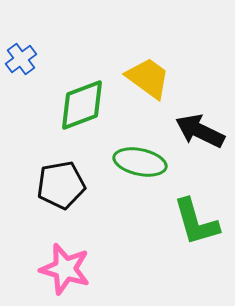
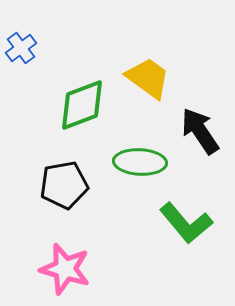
blue cross: moved 11 px up
black arrow: rotated 30 degrees clockwise
green ellipse: rotated 9 degrees counterclockwise
black pentagon: moved 3 px right
green L-shape: moved 10 px left, 1 px down; rotated 24 degrees counterclockwise
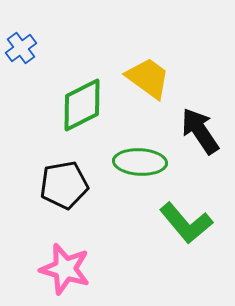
green diamond: rotated 6 degrees counterclockwise
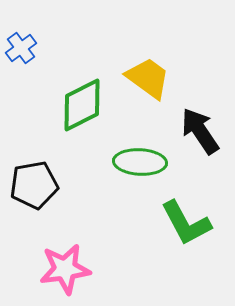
black pentagon: moved 30 px left
green L-shape: rotated 12 degrees clockwise
pink star: rotated 24 degrees counterclockwise
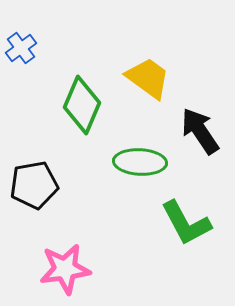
green diamond: rotated 40 degrees counterclockwise
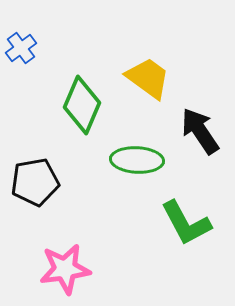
green ellipse: moved 3 px left, 2 px up
black pentagon: moved 1 px right, 3 px up
